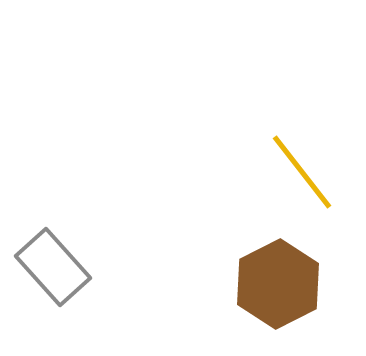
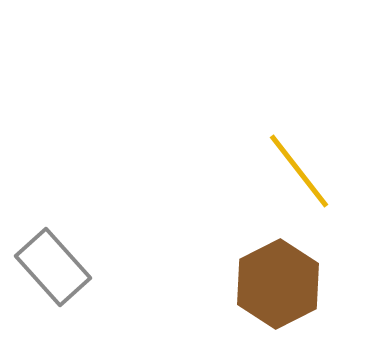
yellow line: moved 3 px left, 1 px up
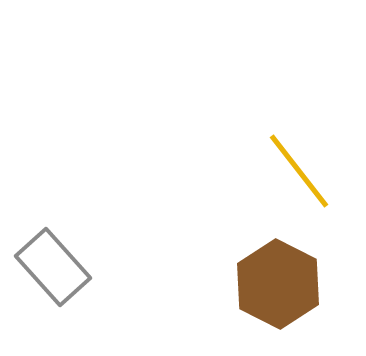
brown hexagon: rotated 6 degrees counterclockwise
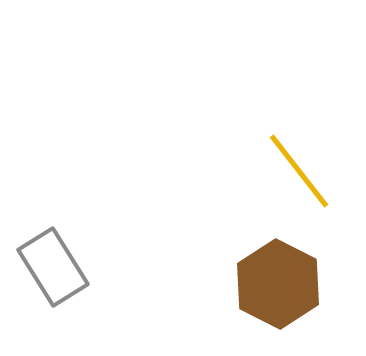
gray rectangle: rotated 10 degrees clockwise
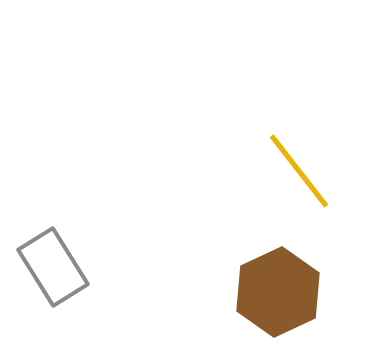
brown hexagon: moved 8 px down; rotated 8 degrees clockwise
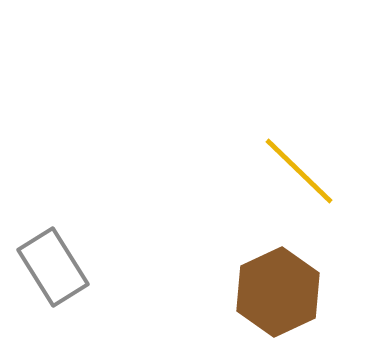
yellow line: rotated 8 degrees counterclockwise
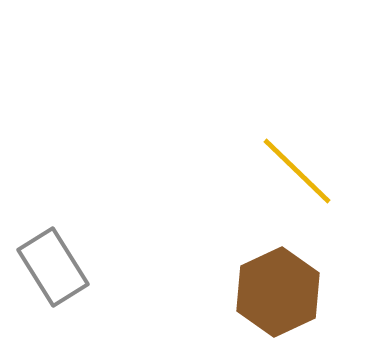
yellow line: moved 2 px left
